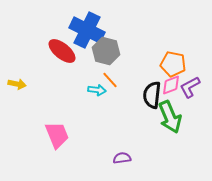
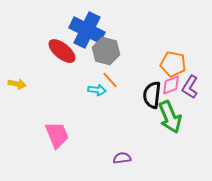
purple L-shape: rotated 30 degrees counterclockwise
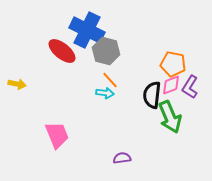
cyan arrow: moved 8 px right, 3 px down
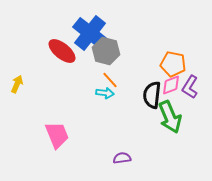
blue cross: moved 3 px right, 3 px down; rotated 12 degrees clockwise
yellow arrow: rotated 78 degrees counterclockwise
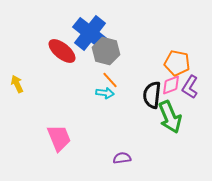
orange pentagon: moved 4 px right, 1 px up
yellow arrow: rotated 48 degrees counterclockwise
pink trapezoid: moved 2 px right, 3 px down
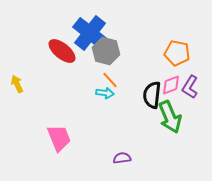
orange pentagon: moved 10 px up
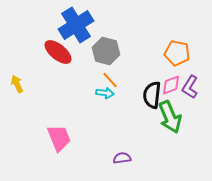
blue cross: moved 14 px left, 8 px up; rotated 20 degrees clockwise
red ellipse: moved 4 px left, 1 px down
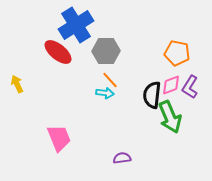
gray hexagon: rotated 16 degrees counterclockwise
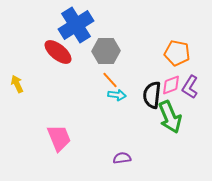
cyan arrow: moved 12 px right, 2 px down
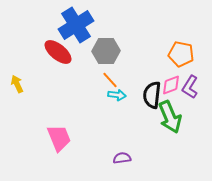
orange pentagon: moved 4 px right, 1 px down
